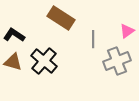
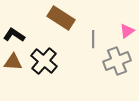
brown triangle: rotated 12 degrees counterclockwise
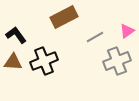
brown rectangle: moved 3 px right, 1 px up; rotated 60 degrees counterclockwise
black L-shape: moved 2 px right; rotated 20 degrees clockwise
gray line: moved 2 px right, 2 px up; rotated 60 degrees clockwise
black cross: rotated 28 degrees clockwise
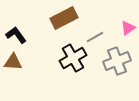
brown rectangle: moved 1 px down
pink triangle: moved 1 px right, 3 px up
black cross: moved 29 px right, 3 px up; rotated 8 degrees counterclockwise
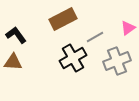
brown rectangle: moved 1 px left, 1 px down
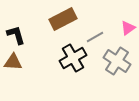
black L-shape: rotated 20 degrees clockwise
gray cross: rotated 36 degrees counterclockwise
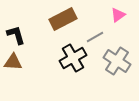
pink triangle: moved 10 px left, 13 px up
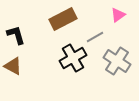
brown triangle: moved 4 px down; rotated 24 degrees clockwise
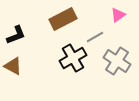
black L-shape: rotated 85 degrees clockwise
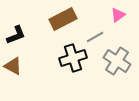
black cross: rotated 12 degrees clockwise
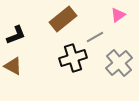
brown rectangle: rotated 12 degrees counterclockwise
gray cross: moved 2 px right, 2 px down; rotated 16 degrees clockwise
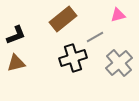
pink triangle: rotated 21 degrees clockwise
brown triangle: moved 3 px right, 3 px up; rotated 42 degrees counterclockwise
